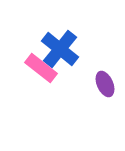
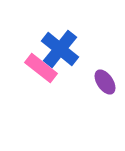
purple ellipse: moved 2 px up; rotated 10 degrees counterclockwise
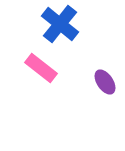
blue cross: moved 25 px up
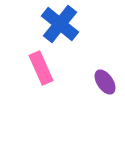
pink rectangle: rotated 28 degrees clockwise
